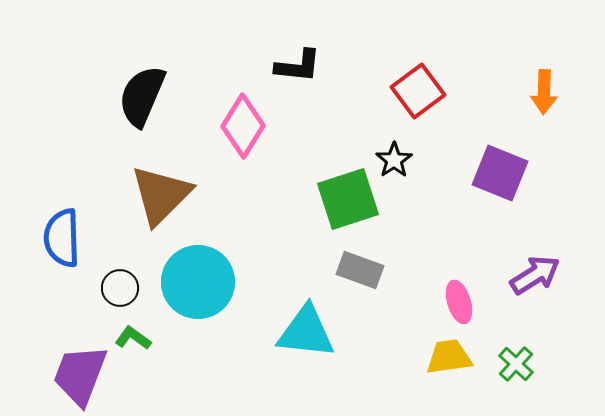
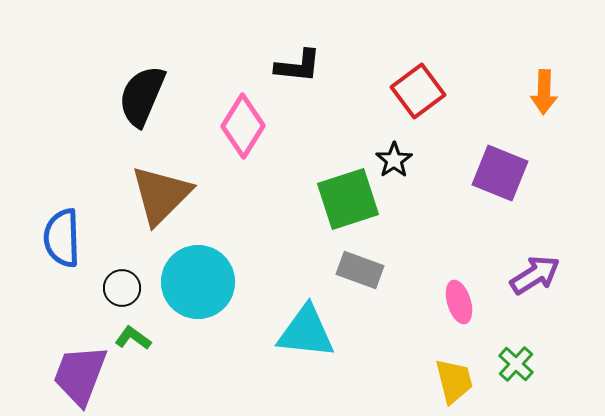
black circle: moved 2 px right
yellow trapezoid: moved 5 px right, 24 px down; rotated 84 degrees clockwise
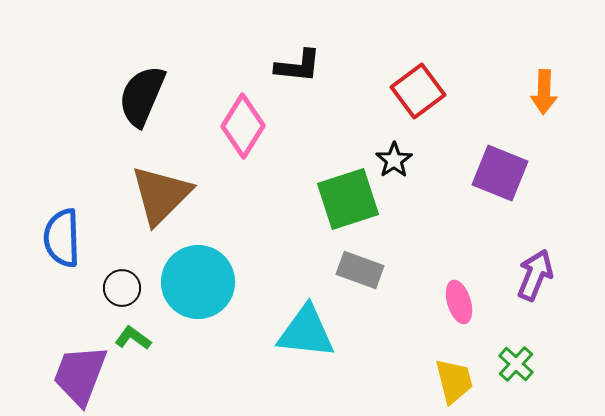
purple arrow: rotated 36 degrees counterclockwise
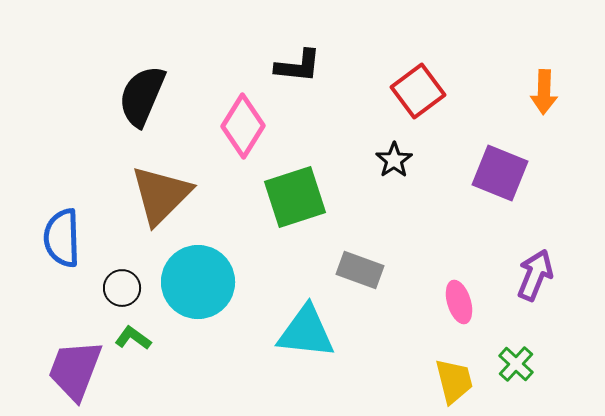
green square: moved 53 px left, 2 px up
purple trapezoid: moved 5 px left, 5 px up
